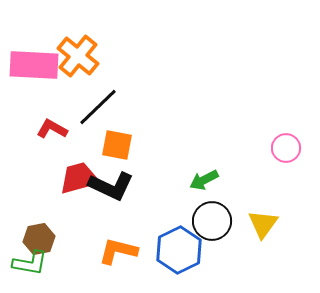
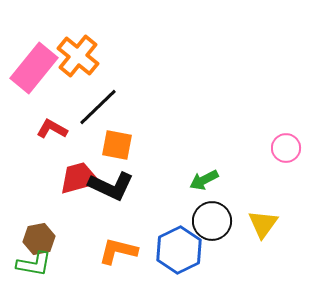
pink rectangle: moved 3 px down; rotated 54 degrees counterclockwise
green L-shape: moved 4 px right, 1 px down
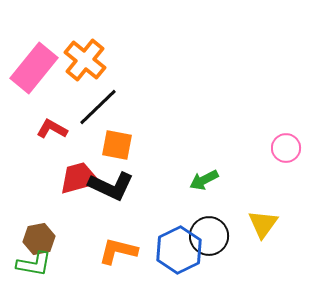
orange cross: moved 7 px right, 4 px down
black circle: moved 3 px left, 15 px down
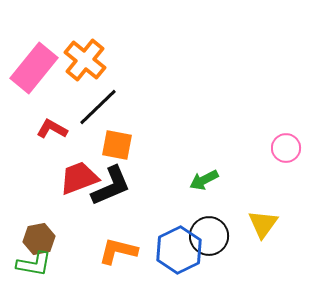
red trapezoid: rotated 6 degrees counterclockwise
black L-shape: rotated 48 degrees counterclockwise
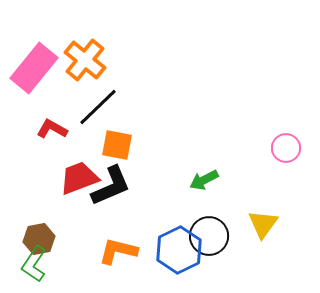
green L-shape: rotated 114 degrees clockwise
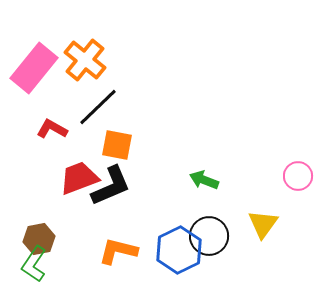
pink circle: moved 12 px right, 28 px down
green arrow: rotated 48 degrees clockwise
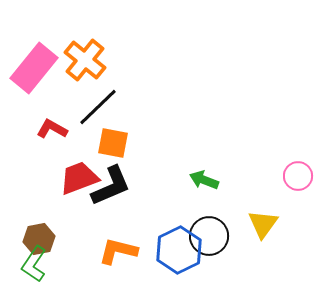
orange square: moved 4 px left, 2 px up
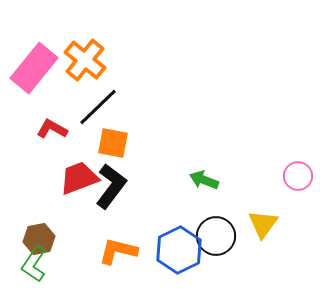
black L-shape: rotated 30 degrees counterclockwise
black circle: moved 7 px right
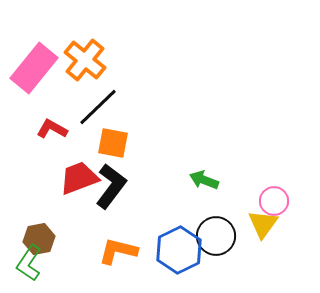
pink circle: moved 24 px left, 25 px down
green L-shape: moved 5 px left, 1 px up
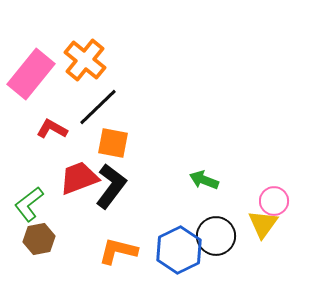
pink rectangle: moved 3 px left, 6 px down
green L-shape: moved 59 px up; rotated 18 degrees clockwise
